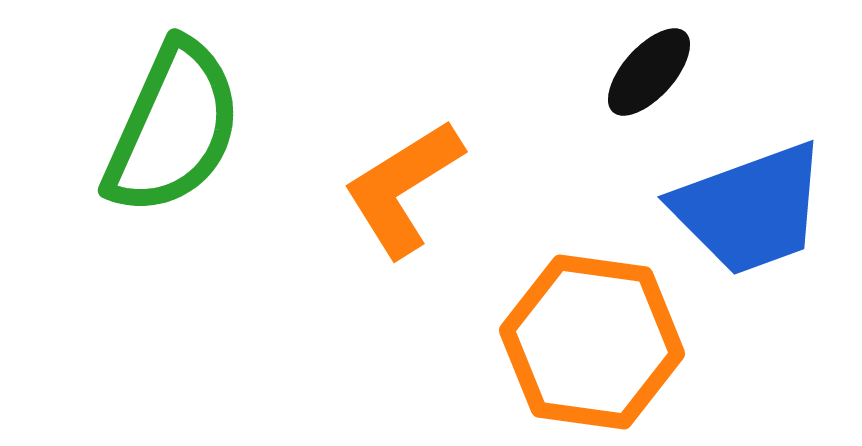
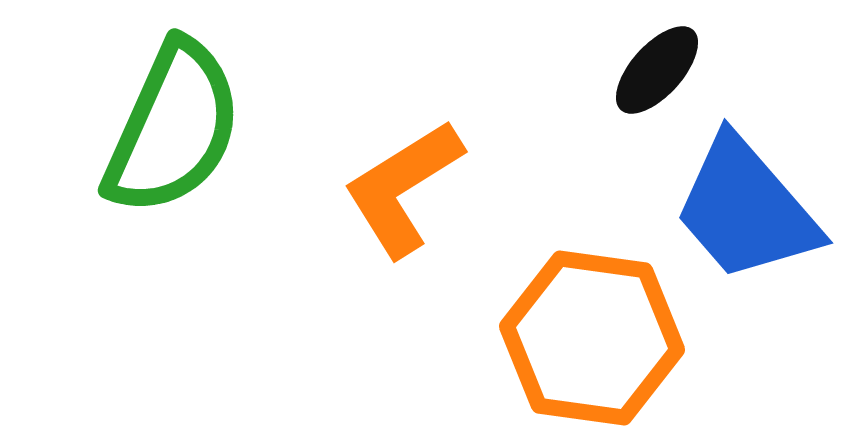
black ellipse: moved 8 px right, 2 px up
blue trapezoid: moved 4 px left; rotated 69 degrees clockwise
orange hexagon: moved 4 px up
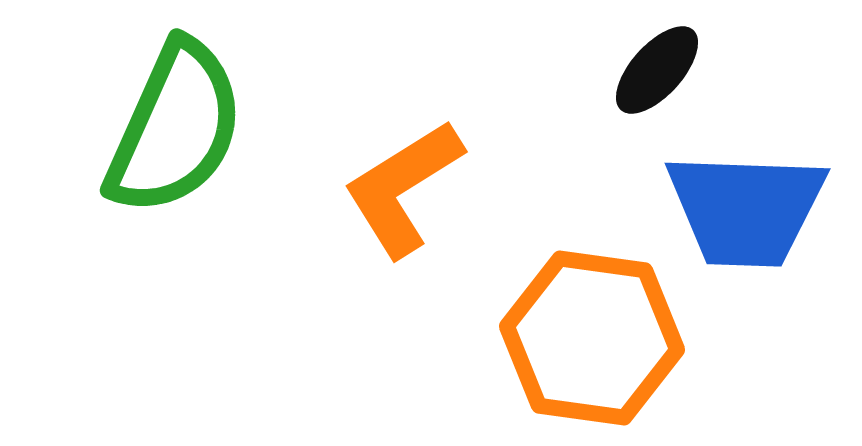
green semicircle: moved 2 px right
blue trapezoid: rotated 47 degrees counterclockwise
